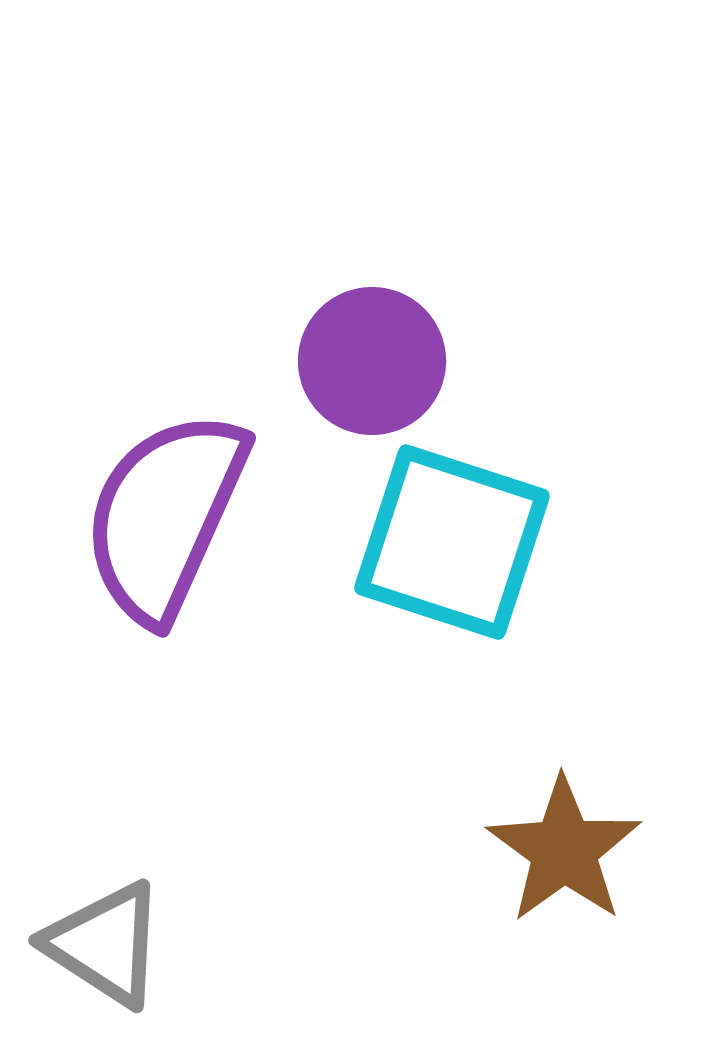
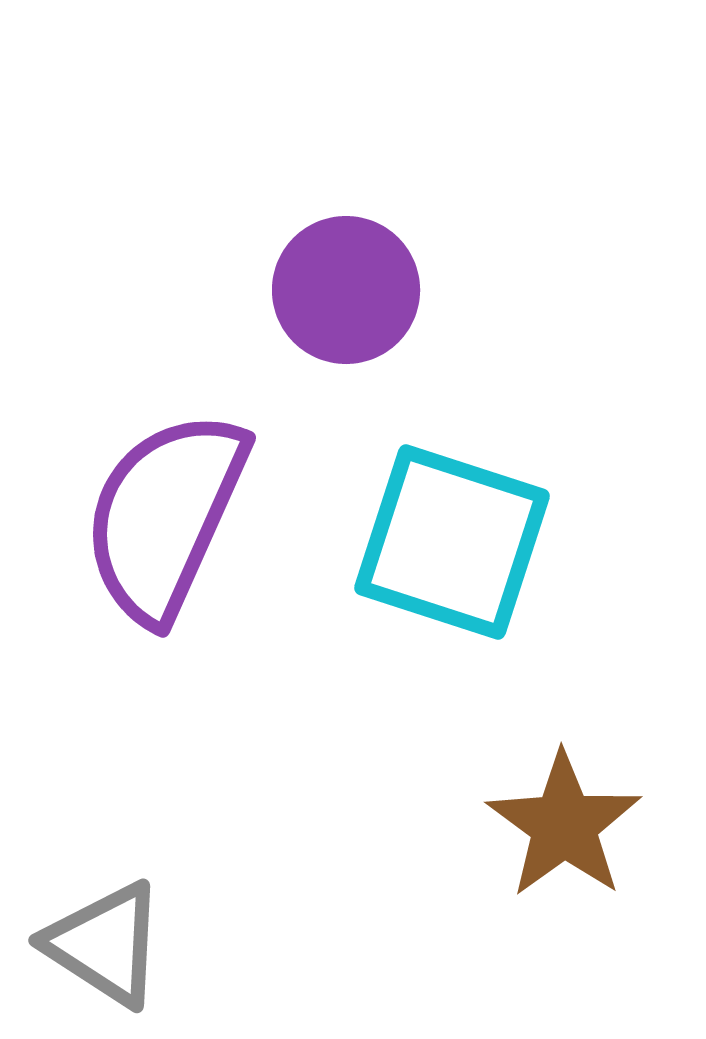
purple circle: moved 26 px left, 71 px up
brown star: moved 25 px up
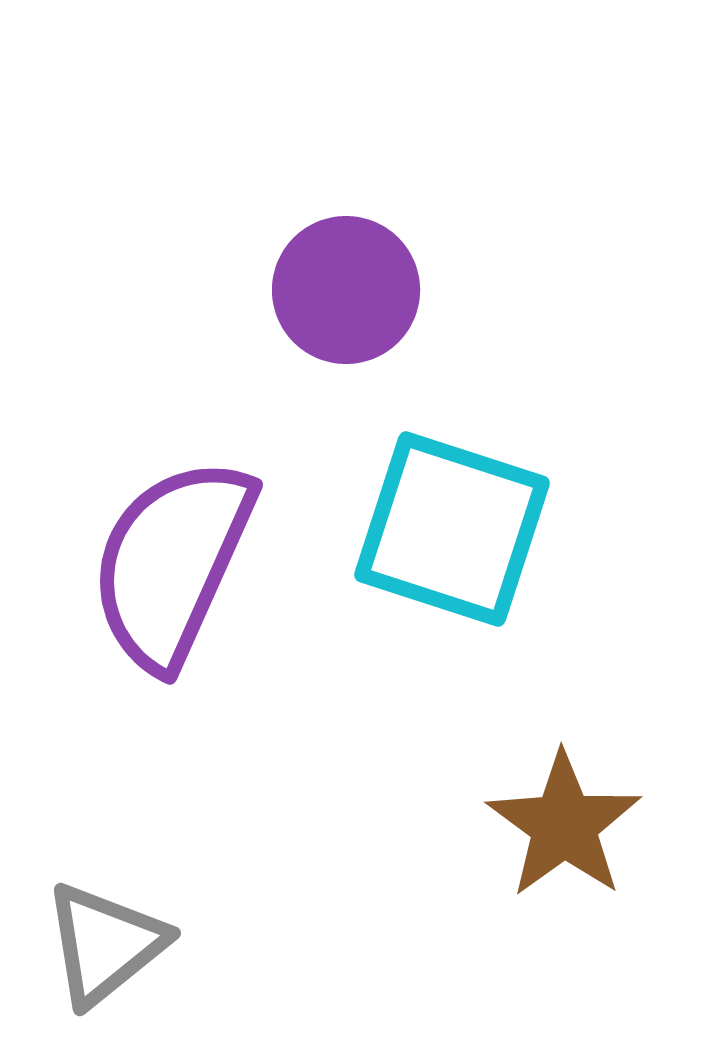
purple semicircle: moved 7 px right, 47 px down
cyan square: moved 13 px up
gray triangle: rotated 48 degrees clockwise
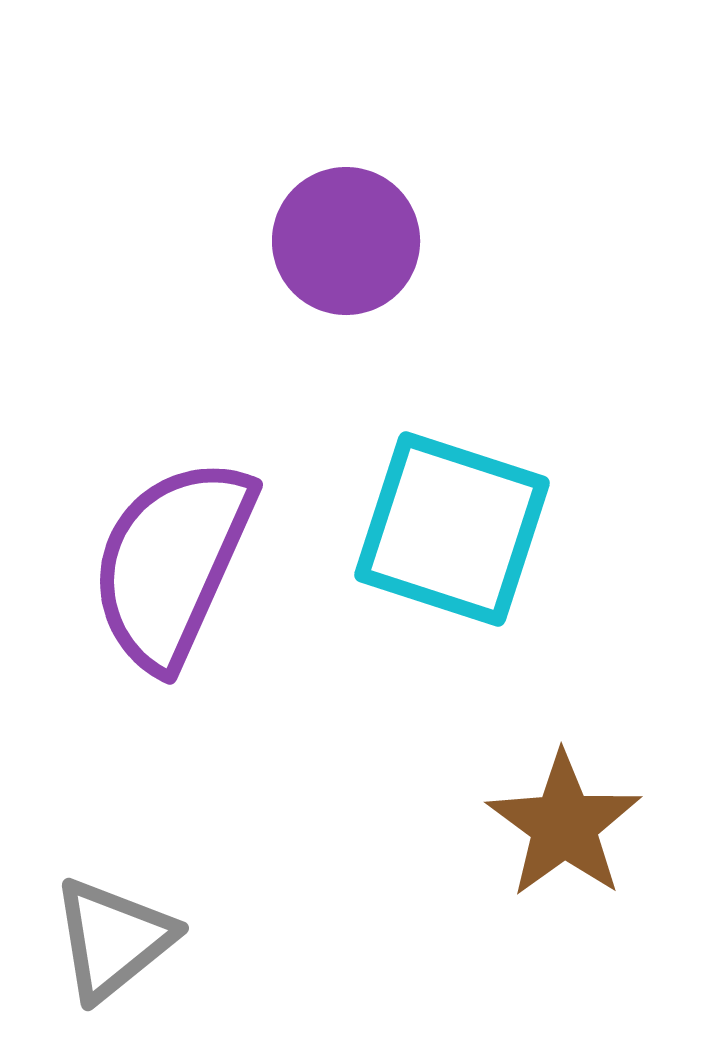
purple circle: moved 49 px up
gray triangle: moved 8 px right, 5 px up
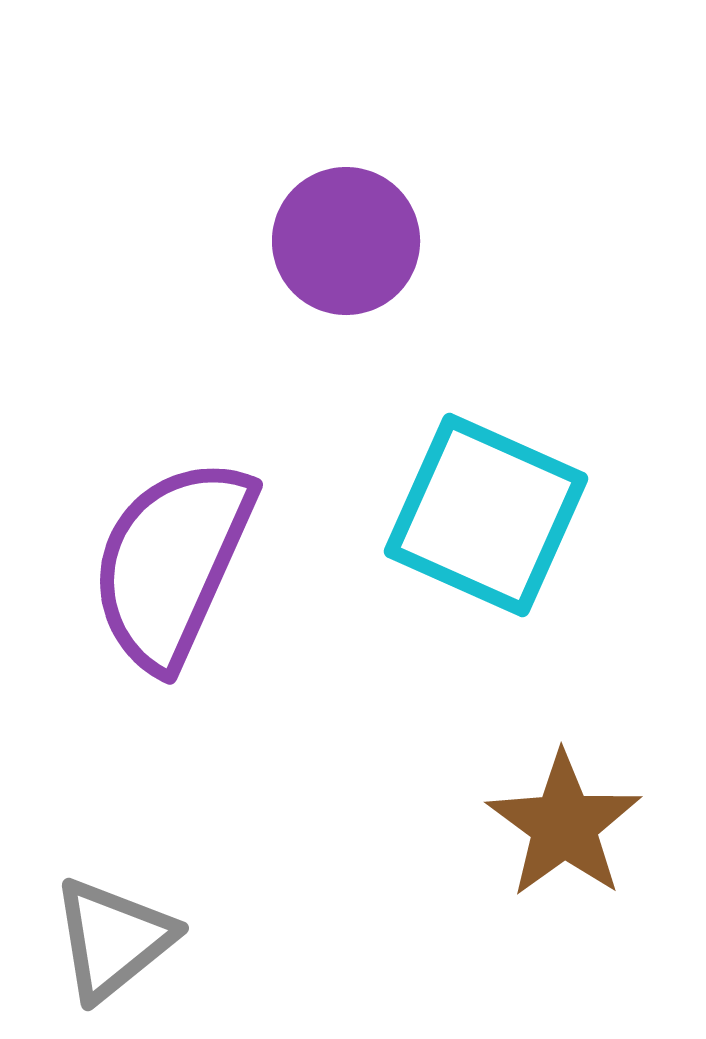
cyan square: moved 34 px right, 14 px up; rotated 6 degrees clockwise
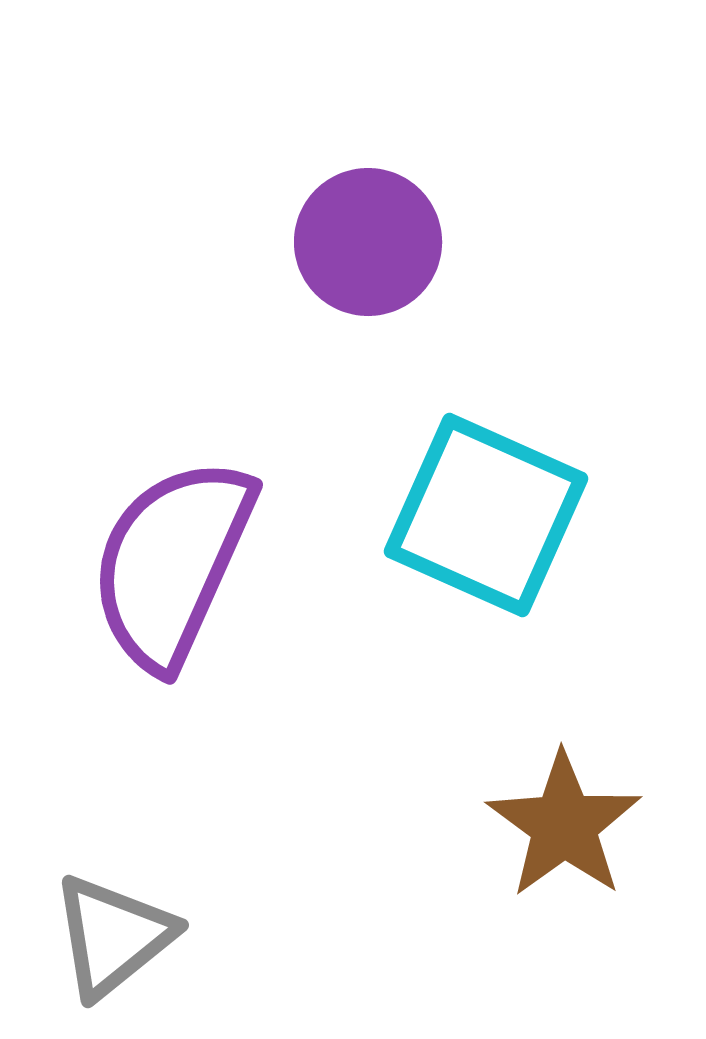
purple circle: moved 22 px right, 1 px down
gray triangle: moved 3 px up
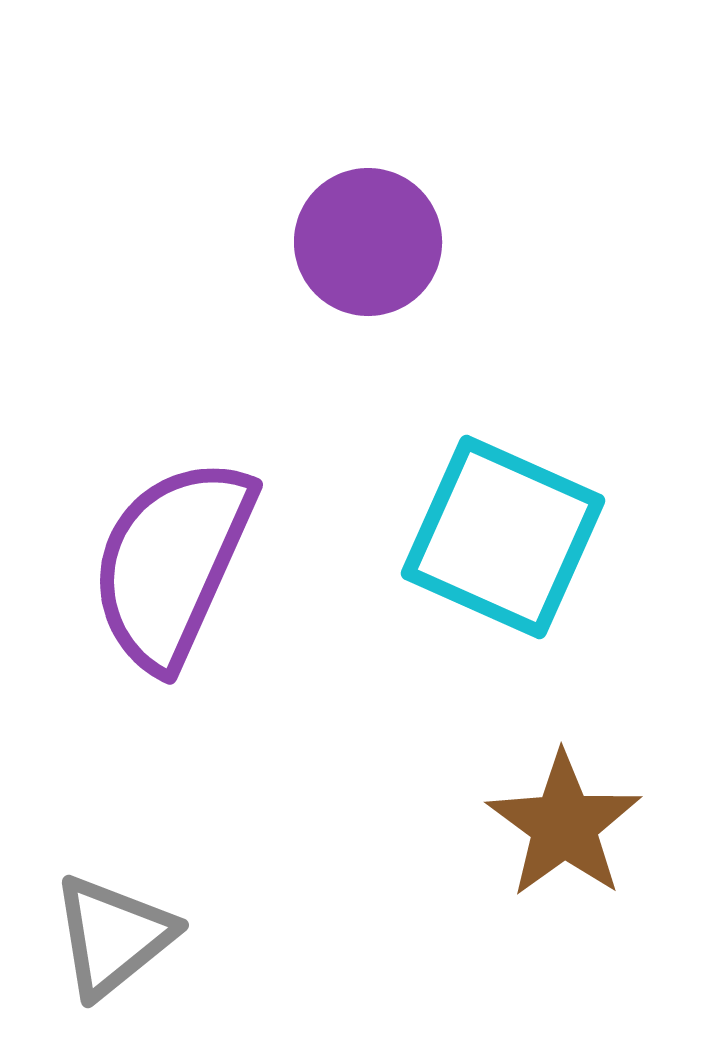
cyan square: moved 17 px right, 22 px down
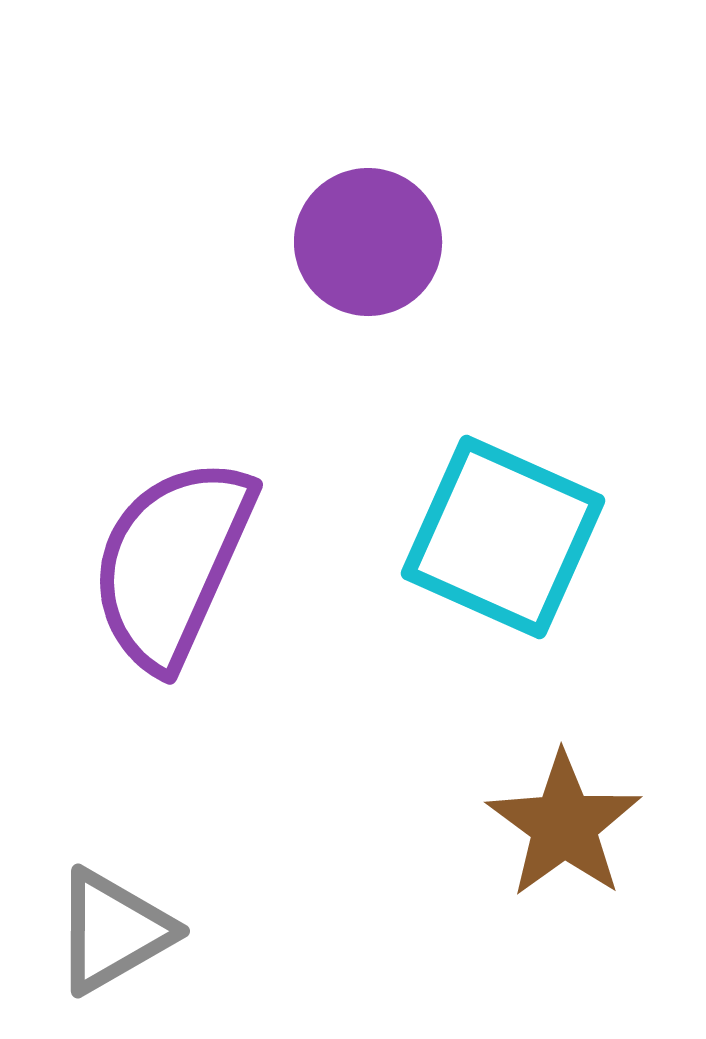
gray triangle: moved 5 px up; rotated 9 degrees clockwise
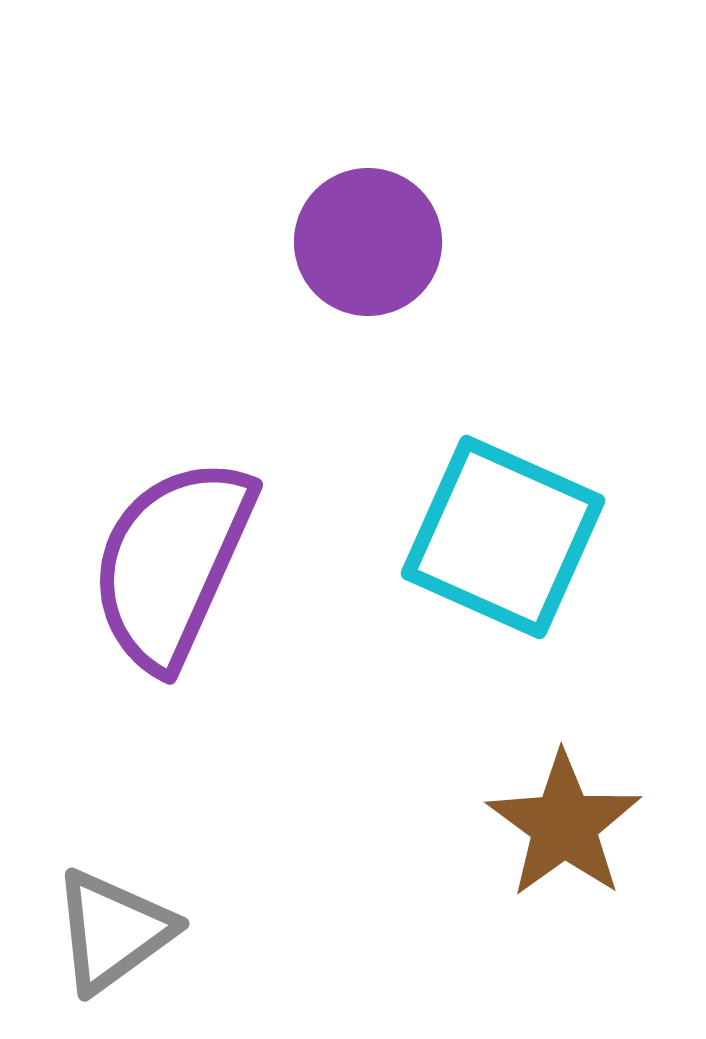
gray triangle: rotated 6 degrees counterclockwise
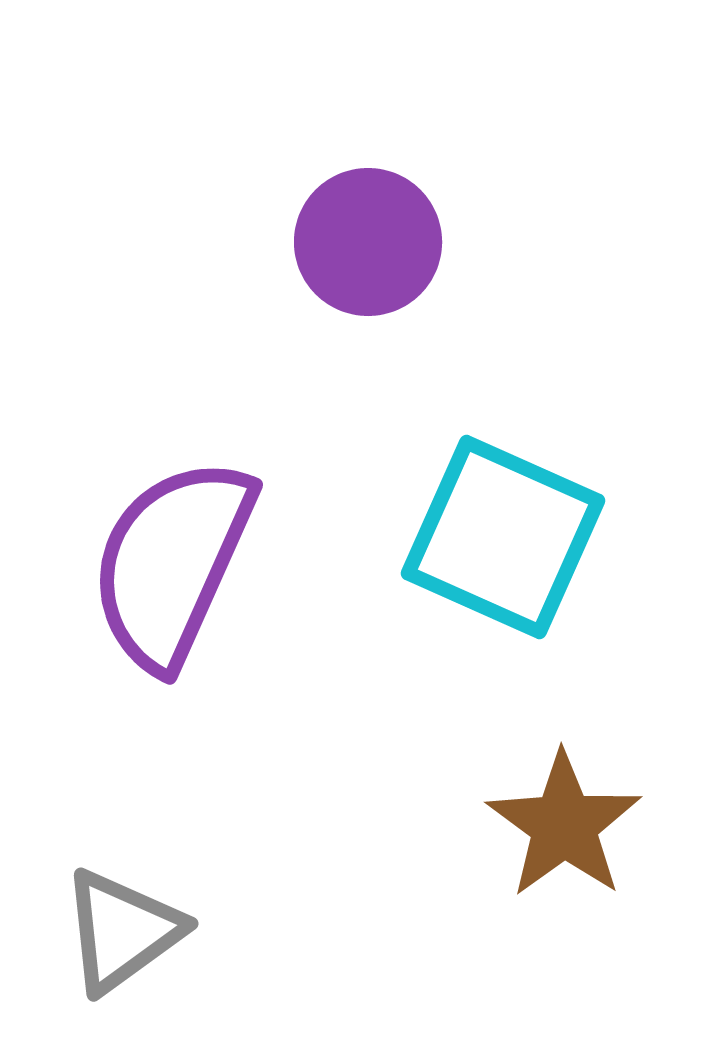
gray triangle: moved 9 px right
